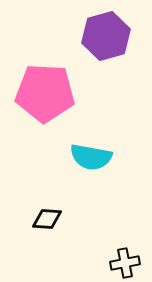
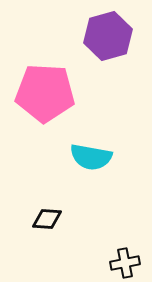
purple hexagon: moved 2 px right
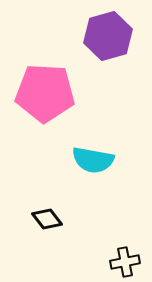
cyan semicircle: moved 2 px right, 3 px down
black diamond: rotated 48 degrees clockwise
black cross: moved 1 px up
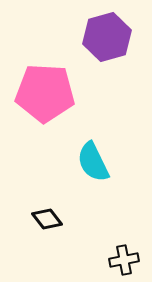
purple hexagon: moved 1 px left, 1 px down
cyan semicircle: moved 2 px down; rotated 54 degrees clockwise
black cross: moved 1 px left, 2 px up
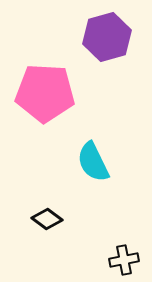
black diamond: rotated 16 degrees counterclockwise
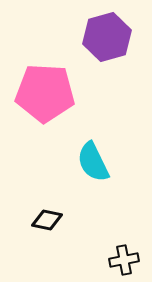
black diamond: moved 1 px down; rotated 24 degrees counterclockwise
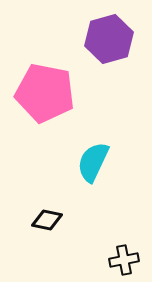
purple hexagon: moved 2 px right, 2 px down
pink pentagon: rotated 8 degrees clockwise
cyan semicircle: rotated 51 degrees clockwise
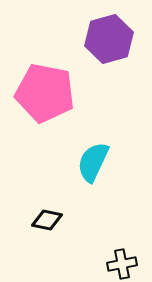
black cross: moved 2 px left, 4 px down
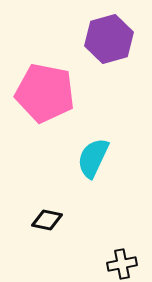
cyan semicircle: moved 4 px up
